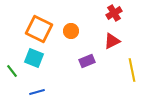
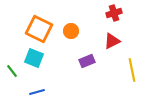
red cross: rotated 14 degrees clockwise
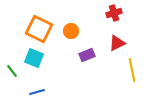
red triangle: moved 5 px right, 2 px down
purple rectangle: moved 6 px up
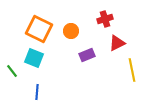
red cross: moved 9 px left, 6 px down
blue line: rotated 70 degrees counterclockwise
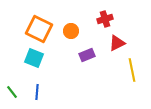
green line: moved 21 px down
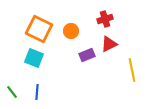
red triangle: moved 8 px left, 1 px down
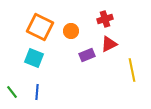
orange square: moved 1 px right, 2 px up
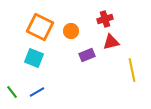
red triangle: moved 2 px right, 2 px up; rotated 12 degrees clockwise
blue line: rotated 56 degrees clockwise
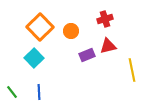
orange square: rotated 20 degrees clockwise
red triangle: moved 3 px left, 4 px down
cyan square: rotated 24 degrees clockwise
blue line: moved 2 px right; rotated 63 degrees counterclockwise
